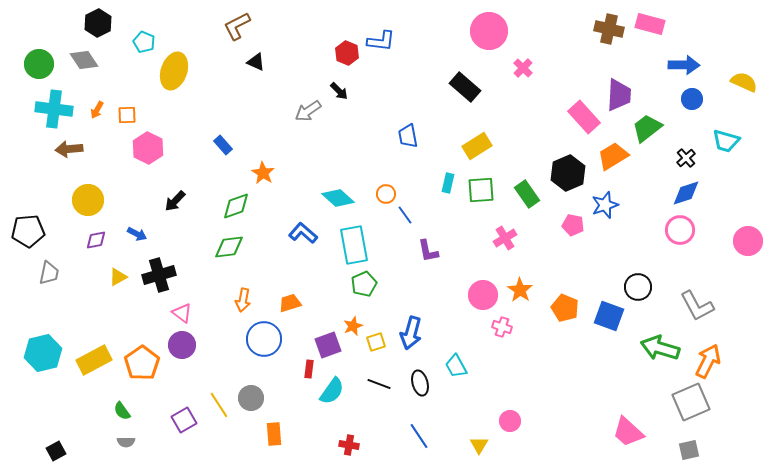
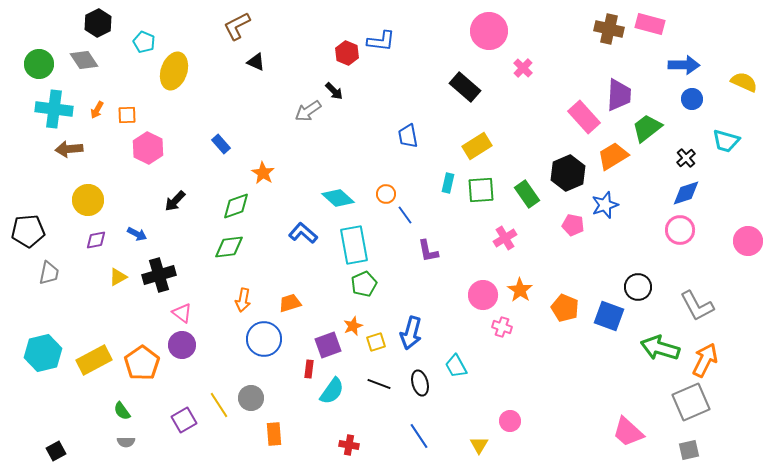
black arrow at (339, 91): moved 5 px left
blue rectangle at (223, 145): moved 2 px left, 1 px up
orange arrow at (708, 361): moved 3 px left, 1 px up
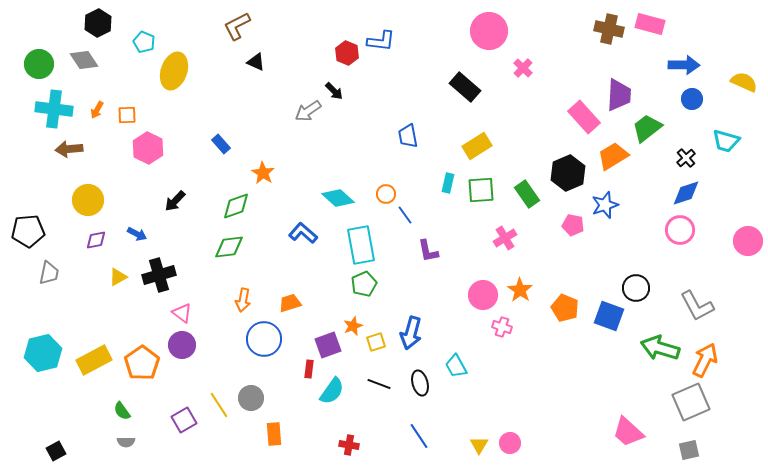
cyan rectangle at (354, 245): moved 7 px right
black circle at (638, 287): moved 2 px left, 1 px down
pink circle at (510, 421): moved 22 px down
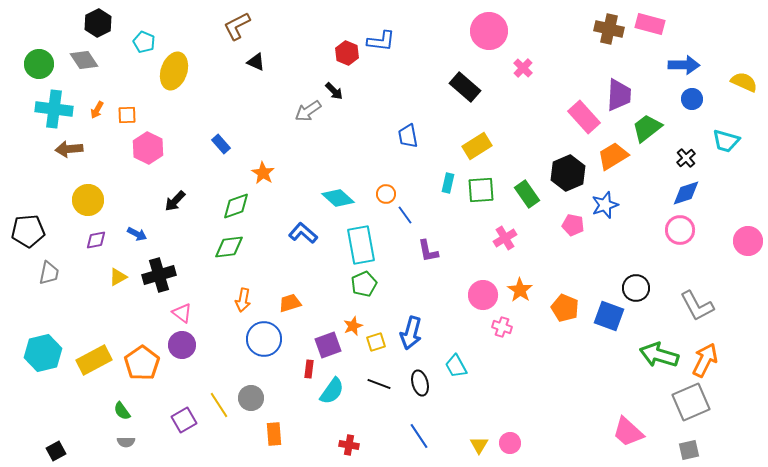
green arrow at (660, 348): moved 1 px left, 7 px down
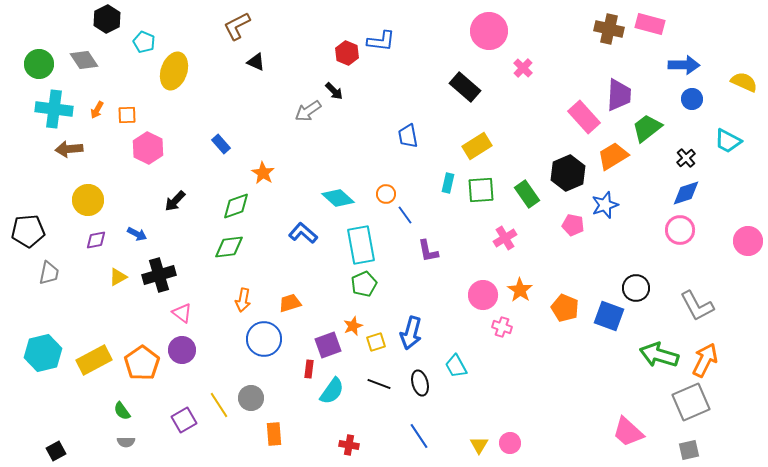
black hexagon at (98, 23): moved 9 px right, 4 px up
cyan trapezoid at (726, 141): moved 2 px right; rotated 12 degrees clockwise
purple circle at (182, 345): moved 5 px down
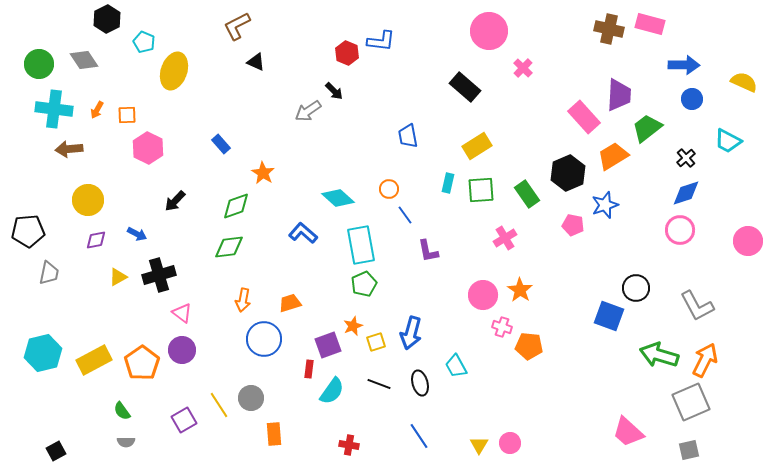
orange circle at (386, 194): moved 3 px right, 5 px up
orange pentagon at (565, 308): moved 36 px left, 38 px down; rotated 16 degrees counterclockwise
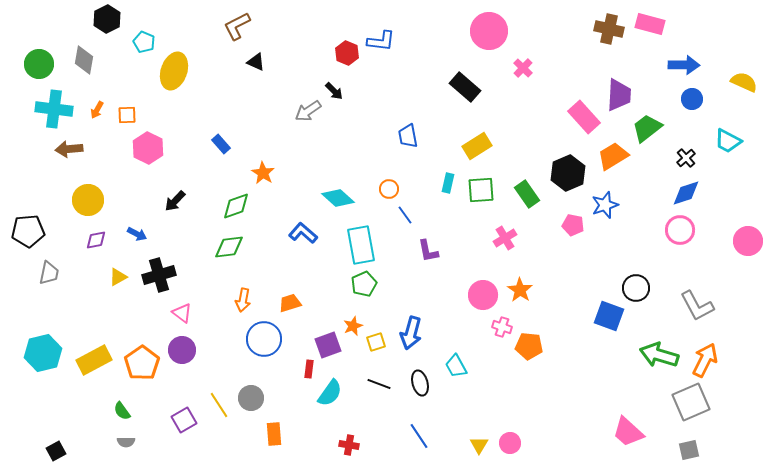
gray diamond at (84, 60): rotated 44 degrees clockwise
cyan semicircle at (332, 391): moved 2 px left, 2 px down
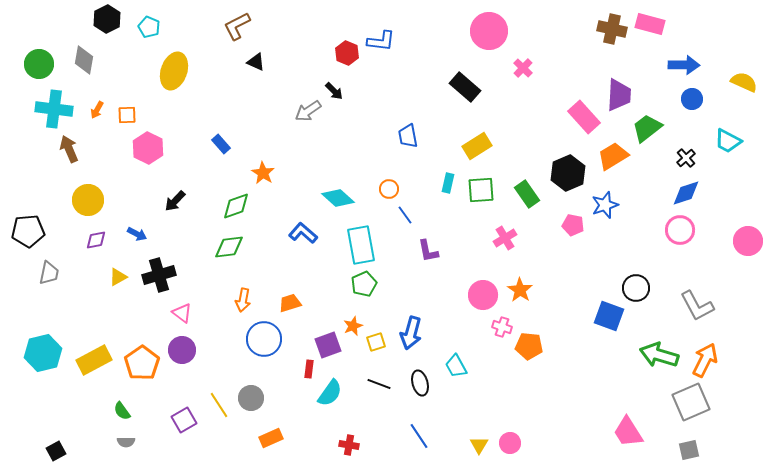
brown cross at (609, 29): moved 3 px right
cyan pentagon at (144, 42): moved 5 px right, 15 px up
brown arrow at (69, 149): rotated 72 degrees clockwise
pink trapezoid at (628, 432): rotated 16 degrees clockwise
orange rectangle at (274, 434): moved 3 px left, 4 px down; rotated 70 degrees clockwise
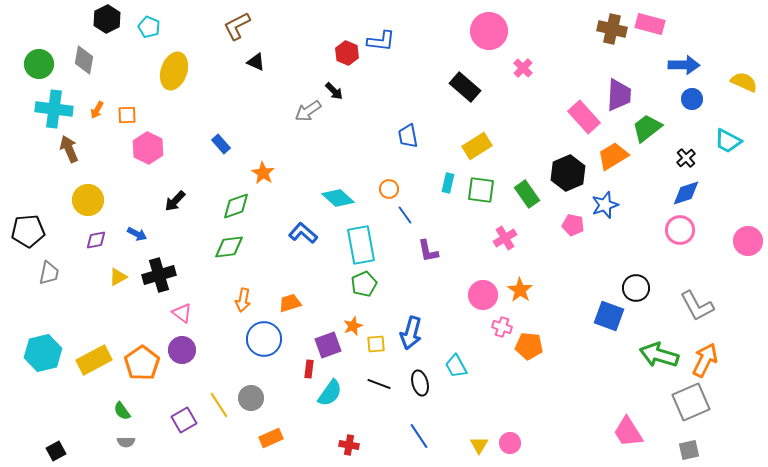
green square at (481, 190): rotated 12 degrees clockwise
yellow square at (376, 342): moved 2 px down; rotated 12 degrees clockwise
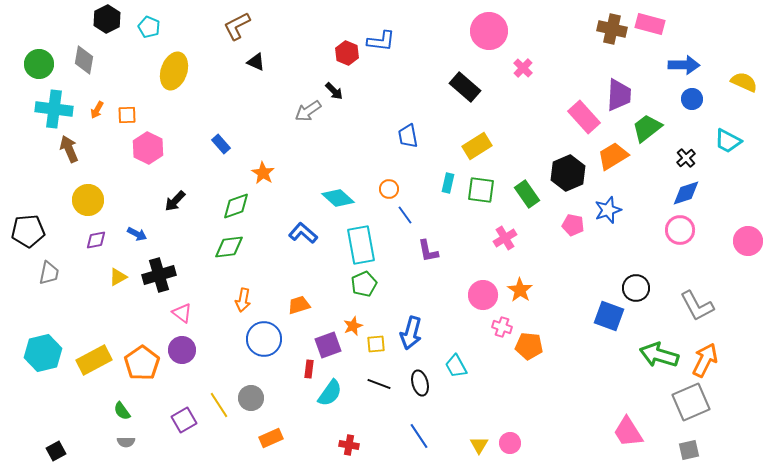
blue star at (605, 205): moved 3 px right, 5 px down
orange trapezoid at (290, 303): moved 9 px right, 2 px down
